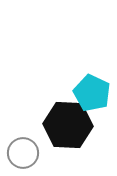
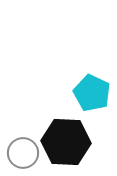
black hexagon: moved 2 px left, 17 px down
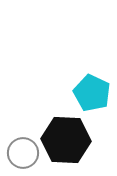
black hexagon: moved 2 px up
